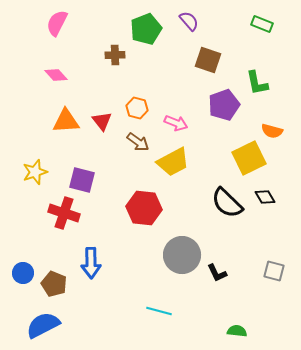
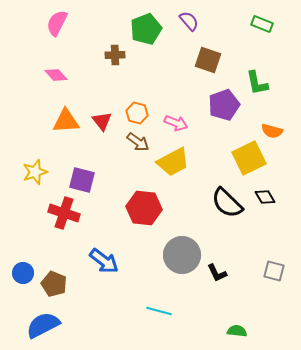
orange hexagon: moved 5 px down
blue arrow: moved 13 px right, 2 px up; rotated 52 degrees counterclockwise
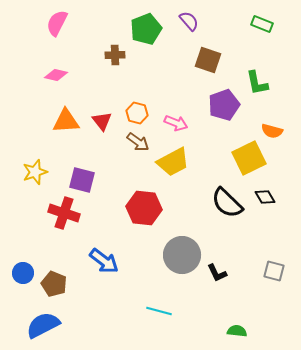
pink diamond: rotated 35 degrees counterclockwise
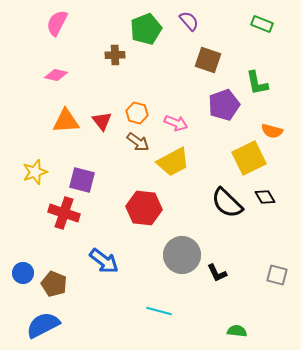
gray square: moved 3 px right, 4 px down
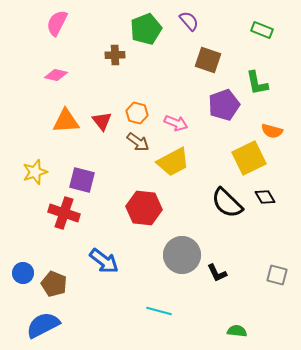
green rectangle: moved 6 px down
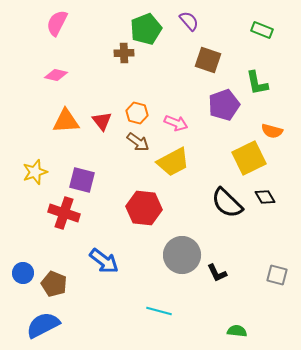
brown cross: moved 9 px right, 2 px up
